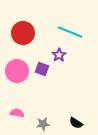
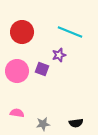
red circle: moved 1 px left, 1 px up
purple star: rotated 16 degrees clockwise
black semicircle: rotated 40 degrees counterclockwise
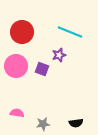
pink circle: moved 1 px left, 5 px up
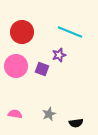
pink semicircle: moved 2 px left, 1 px down
gray star: moved 6 px right, 10 px up; rotated 16 degrees counterclockwise
